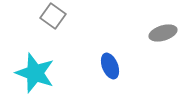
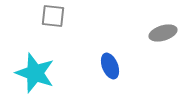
gray square: rotated 30 degrees counterclockwise
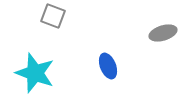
gray square: rotated 15 degrees clockwise
blue ellipse: moved 2 px left
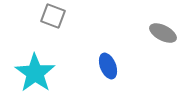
gray ellipse: rotated 44 degrees clockwise
cyan star: rotated 15 degrees clockwise
